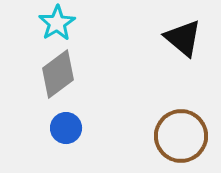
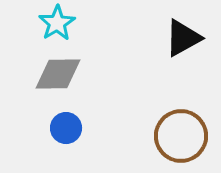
black triangle: rotated 51 degrees clockwise
gray diamond: rotated 36 degrees clockwise
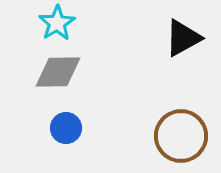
gray diamond: moved 2 px up
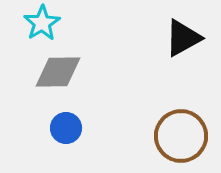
cyan star: moved 15 px left
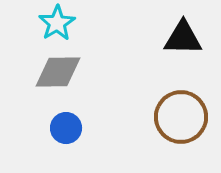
cyan star: moved 15 px right
black triangle: rotated 30 degrees clockwise
brown circle: moved 19 px up
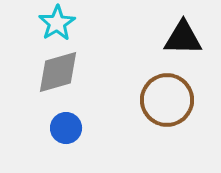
gray diamond: rotated 15 degrees counterclockwise
brown circle: moved 14 px left, 17 px up
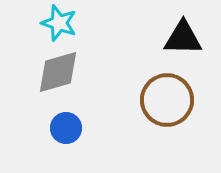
cyan star: moved 2 px right; rotated 21 degrees counterclockwise
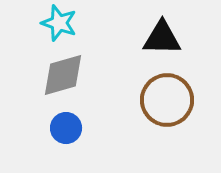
black triangle: moved 21 px left
gray diamond: moved 5 px right, 3 px down
